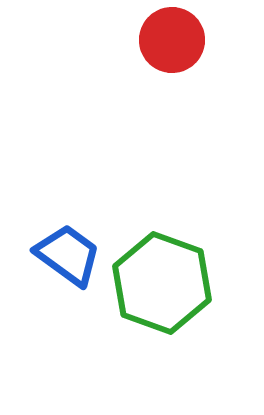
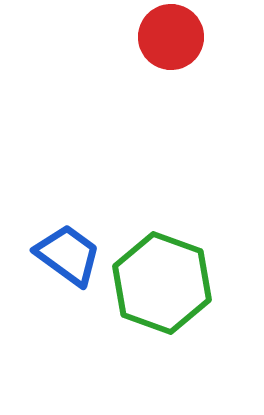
red circle: moved 1 px left, 3 px up
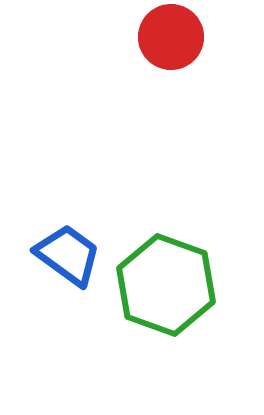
green hexagon: moved 4 px right, 2 px down
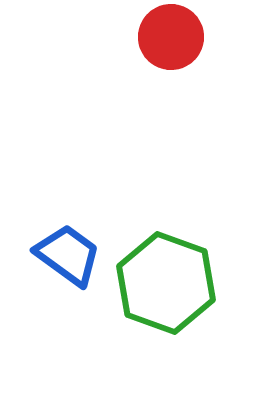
green hexagon: moved 2 px up
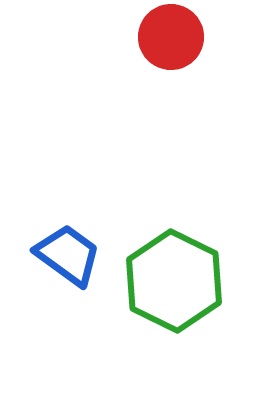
green hexagon: moved 8 px right, 2 px up; rotated 6 degrees clockwise
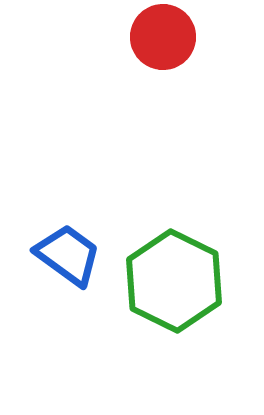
red circle: moved 8 px left
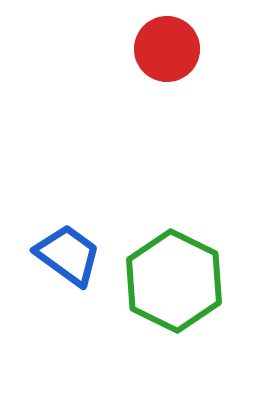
red circle: moved 4 px right, 12 px down
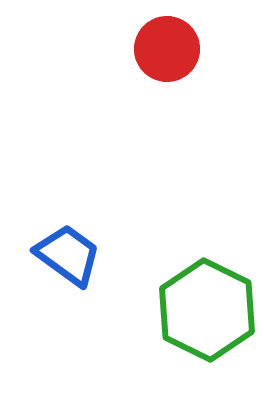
green hexagon: moved 33 px right, 29 px down
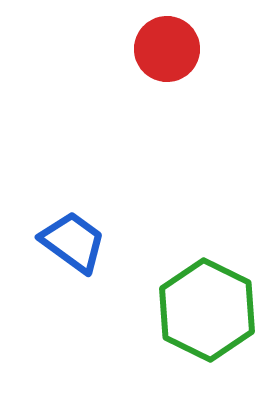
blue trapezoid: moved 5 px right, 13 px up
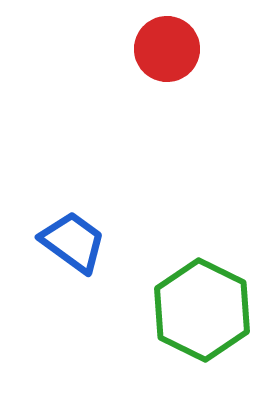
green hexagon: moved 5 px left
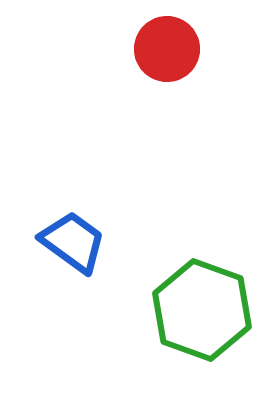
green hexagon: rotated 6 degrees counterclockwise
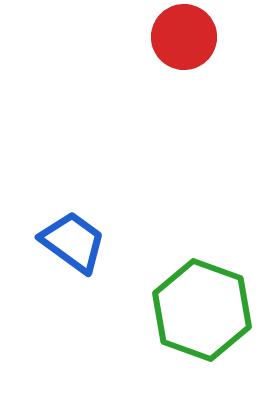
red circle: moved 17 px right, 12 px up
